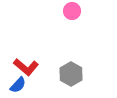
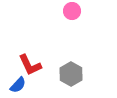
red L-shape: moved 4 px right, 2 px up; rotated 25 degrees clockwise
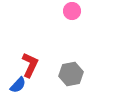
red L-shape: rotated 130 degrees counterclockwise
gray hexagon: rotated 20 degrees clockwise
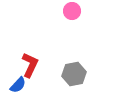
gray hexagon: moved 3 px right
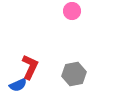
red L-shape: moved 2 px down
blue semicircle: rotated 24 degrees clockwise
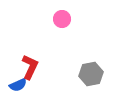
pink circle: moved 10 px left, 8 px down
gray hexagon: moved 17 px right
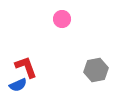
red L-shape: moved 4 px left; rotated 45 degrees counterclockwise
gray hexagon: moved 5 px right, 4 px up
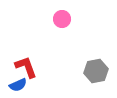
gray hexagon: moved 1 px down
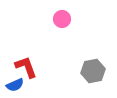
gray hexagon: moved 3 px left
blue semicircle: moved 3 px left
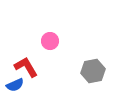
pink circle: moved 12 px left, 22 px down
red L-shape: rotated 10 degrees counterclockwise
